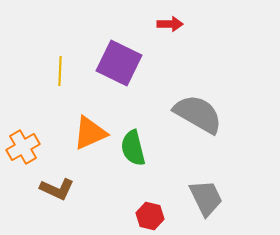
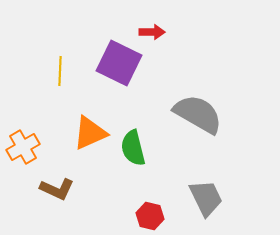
red arrow: moved 18 px left, 8 px down
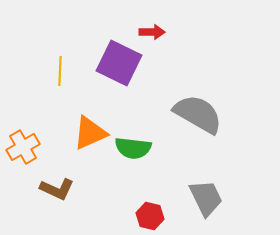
green semicircle: rotated 69 degrees counterclockwise
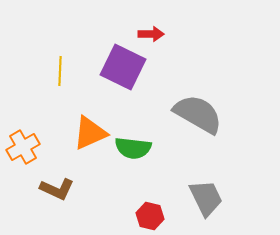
red arrow: moved 1 px left, 2 px down
purple square: moved 4 px right, 4 px down
